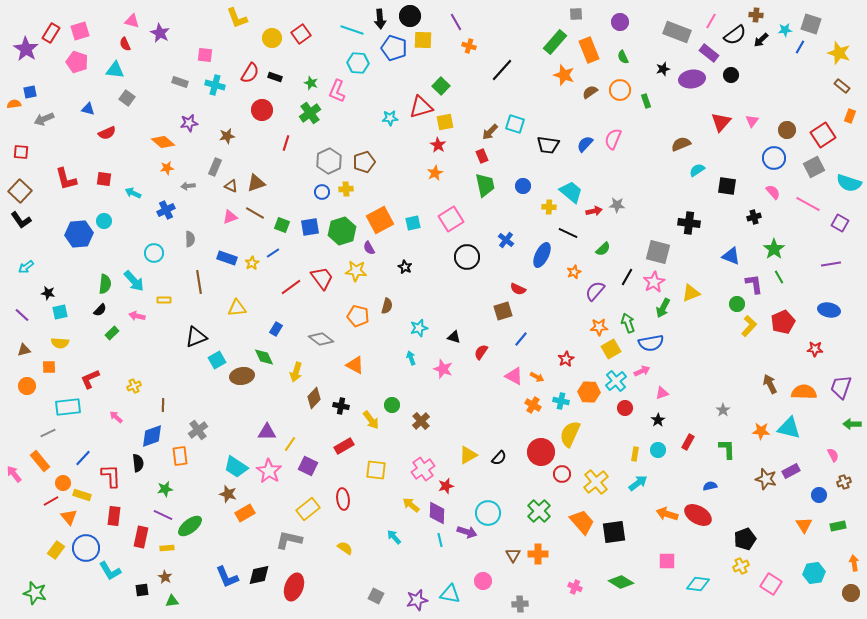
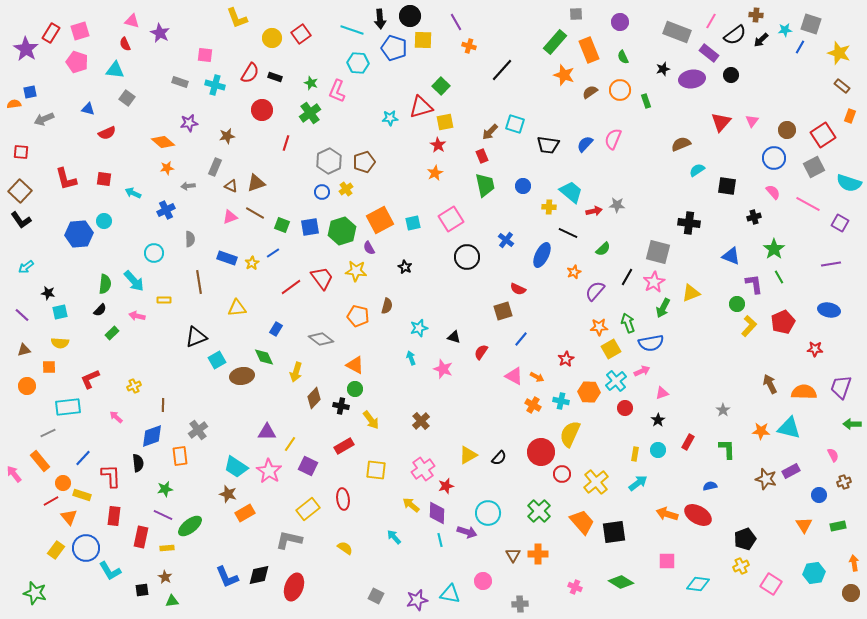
yellow cross at (346, 189): rotated 32 degrees counterclockwise
green circle at (392, 405): moved 37 px left, 16 px up
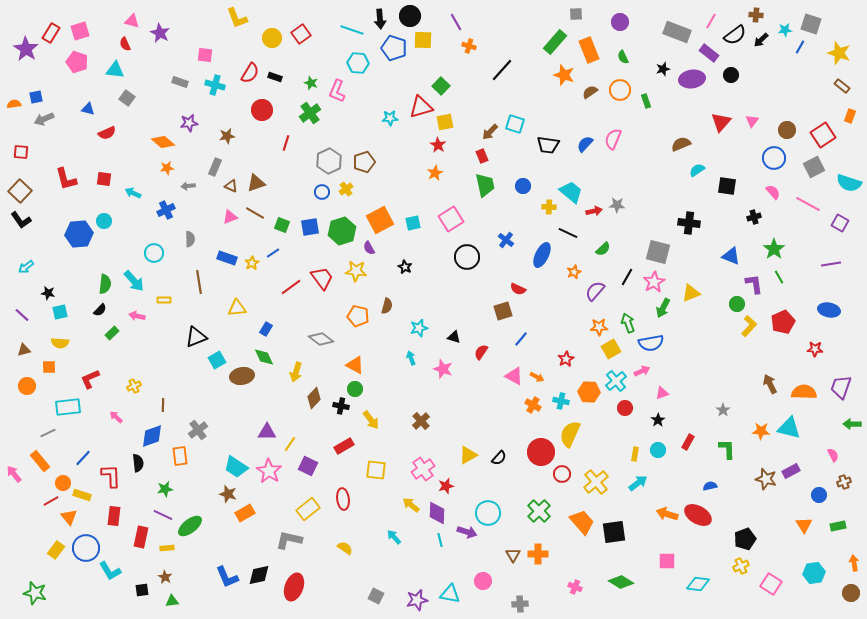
blue square at (30, 92): moved 6 px right, 5 px down
blue rectangle at (276, 329): moved 10 px left
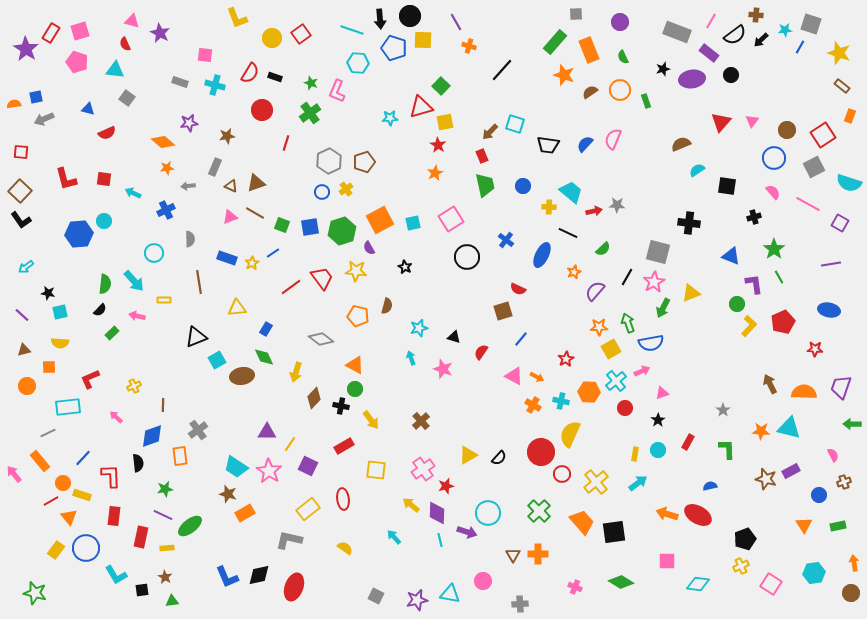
cyan L-shape at (110, 571): moved 6 px right, 4 px down
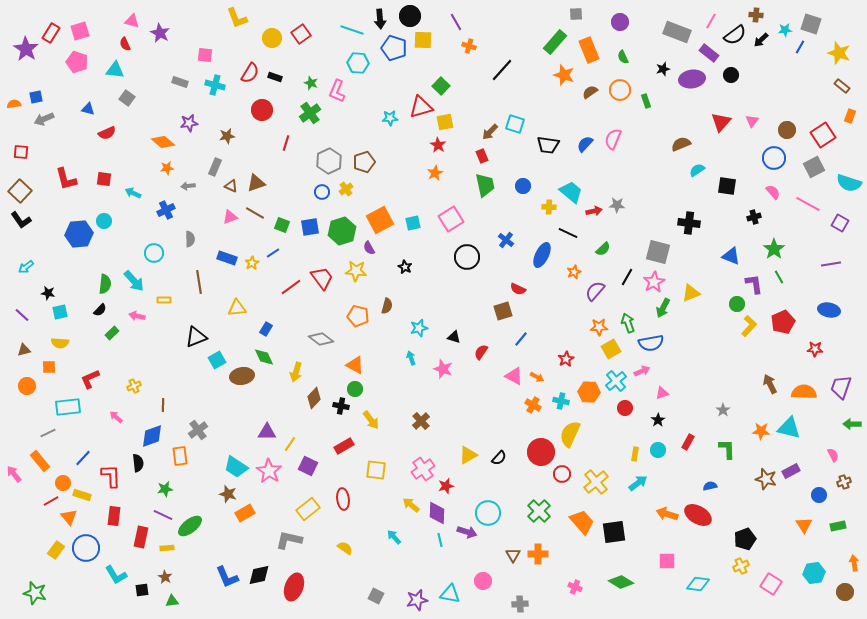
brown circle at (851, 593): moved 6 px left, 1 px up
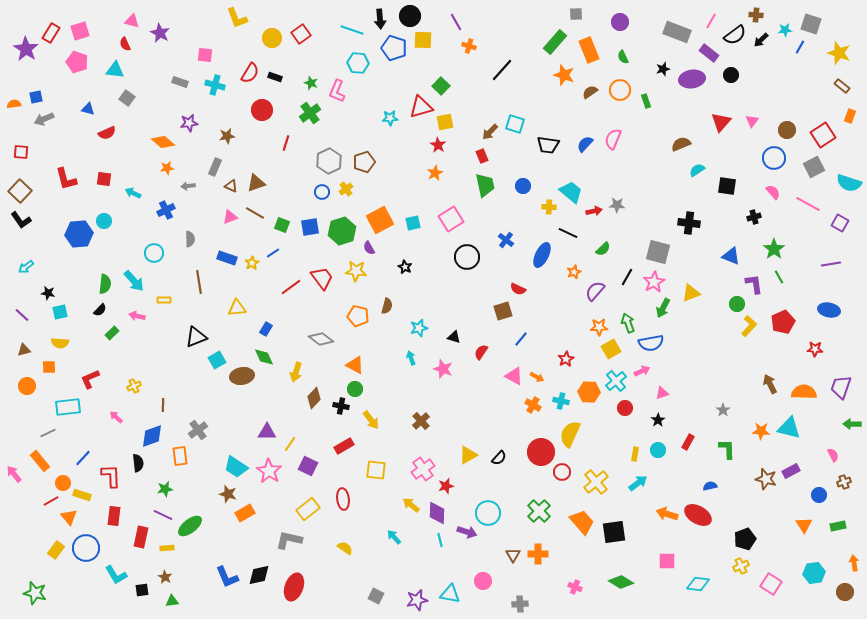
red circle at (562, 474): moved 2 px up
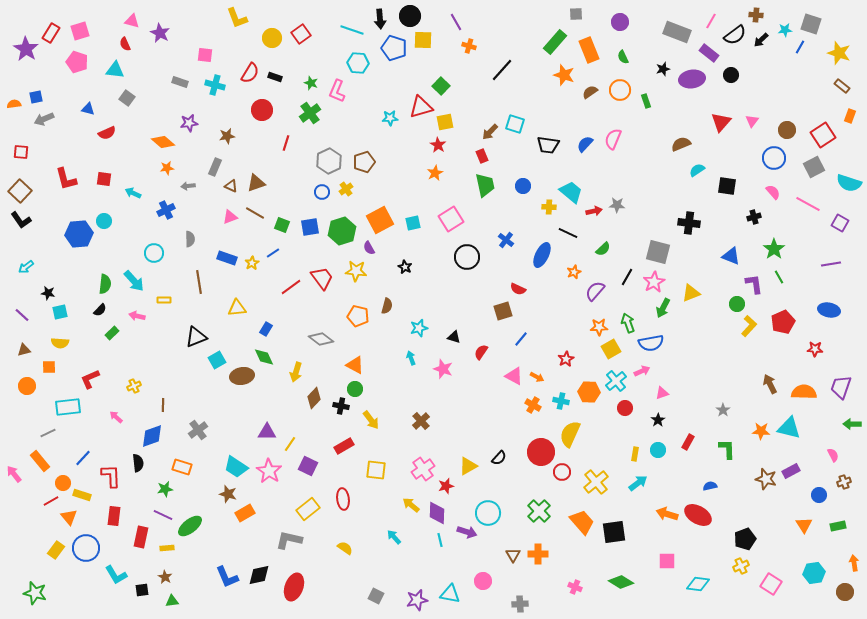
yellow triangle at (468, 455): moved 11 px down
orange rectangle at (180, 456): moved 2 px right, 11 px down; rotated 66 degrees counterclockwise
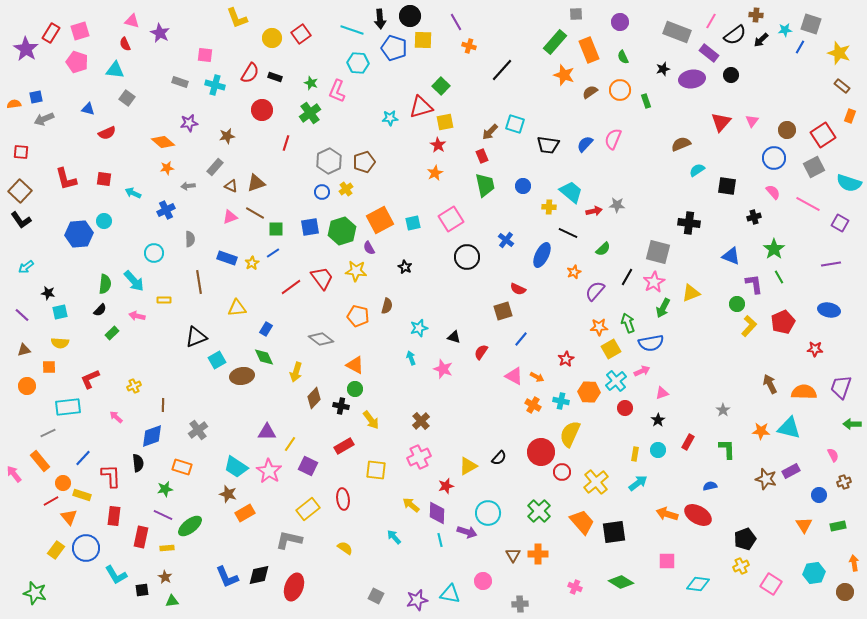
gray rectangle at (215, 167): rotated 18 degrees clockwise
green square at (282, 225): moved 6 px left, 4 px down; rotated 21 degrees counterclockwise
pink cross at (423, 469): moved 4 px left, 12 px up; rotated 10 degrees clockwise
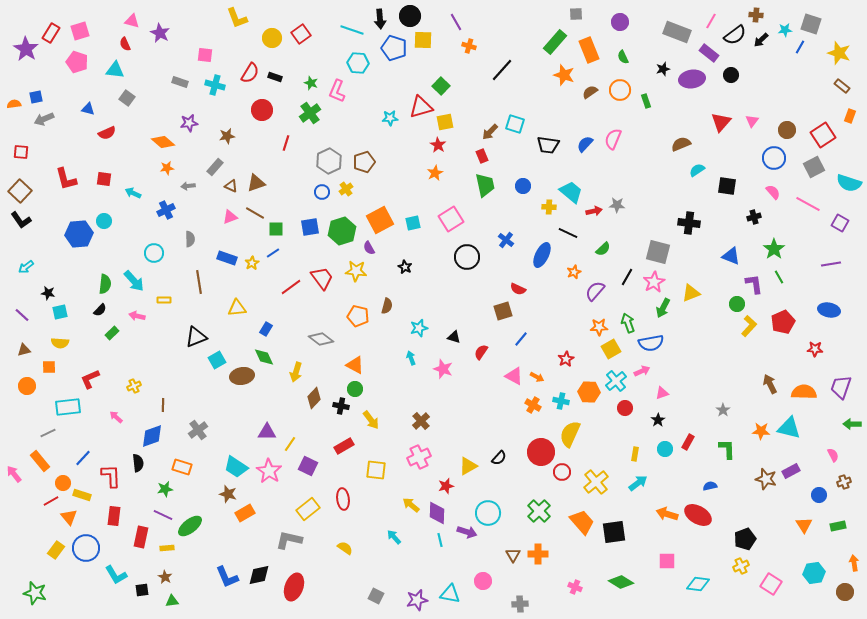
cyan circle at (658, 450): moved 7 px right, 1 px up
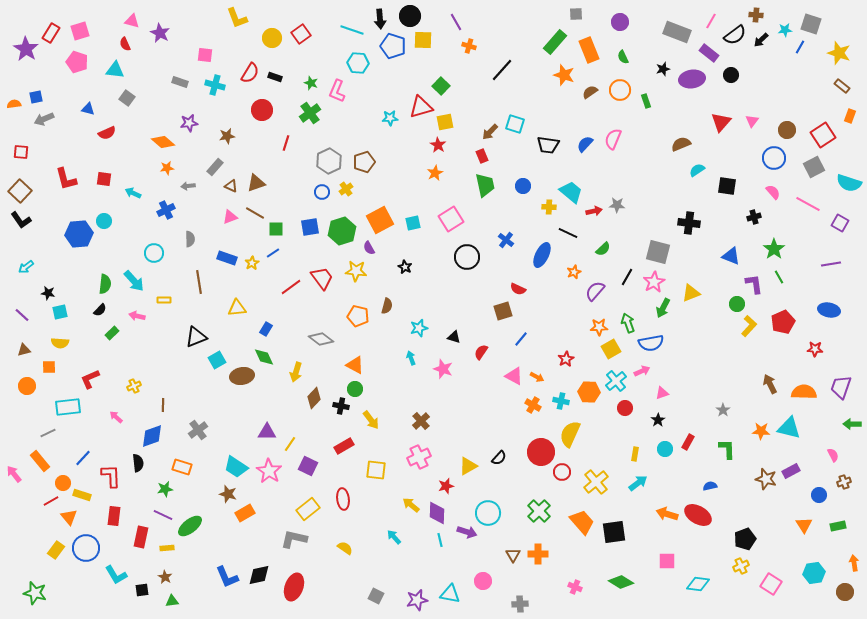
blue pentagon at (394, 48): moved 1 px left, 2 px up
gray L-shape at (289, 540): moved 5 px right, 1 px up
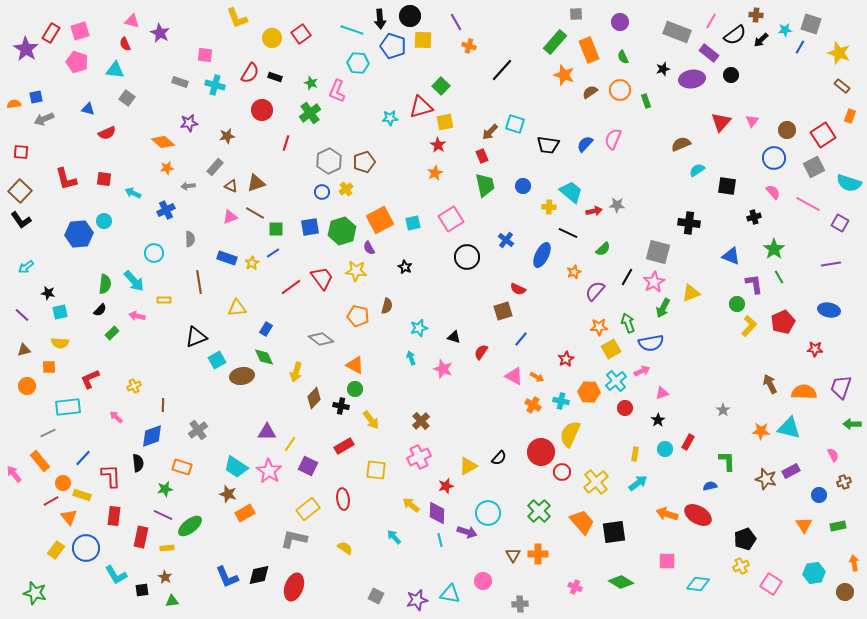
green L-shape at (727, 449): moved 12 px down
